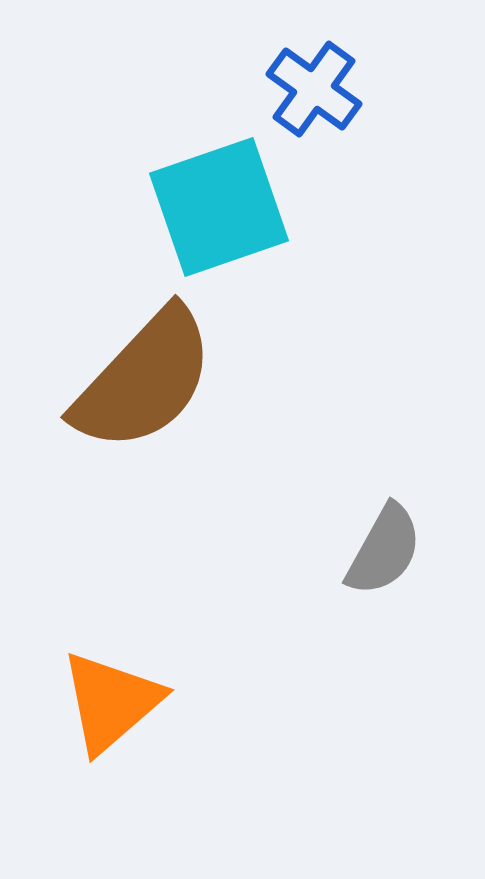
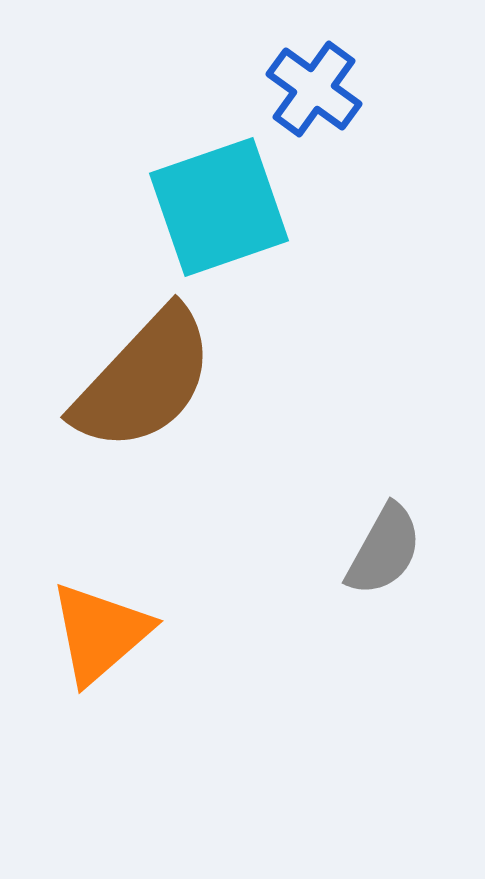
orange triangle: moved 11 px left, 69 px up
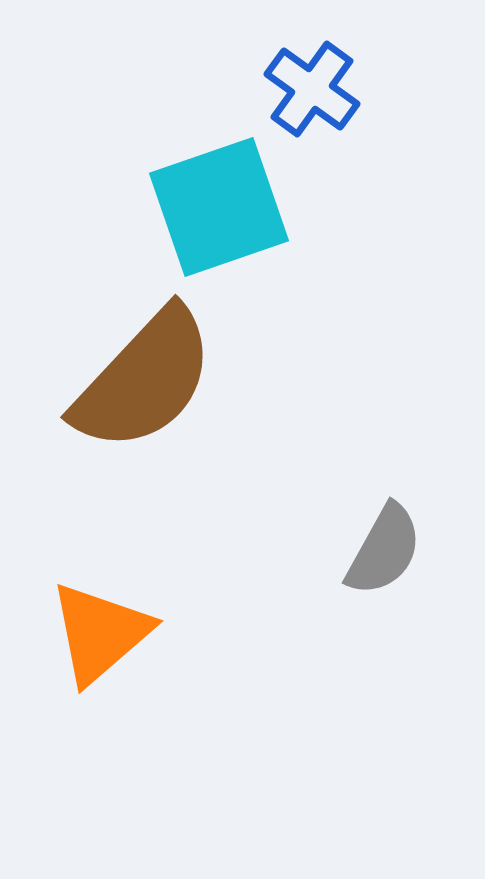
blue cross: moved 2 px left
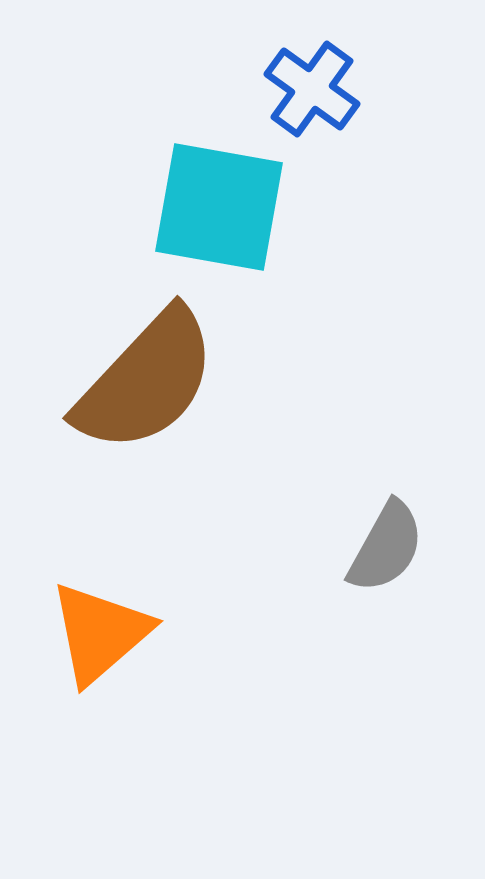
cyan square: rotated 29 degrees clockwise
brown semicircle: moved 2 px right, 1 px down
gray semicircle: moved 2 px right, 3 px up
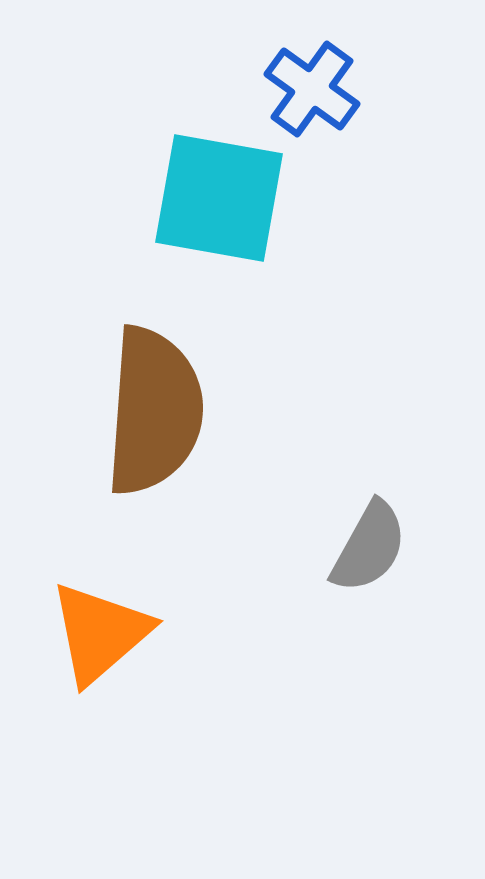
cyan square: moved 9 px up
brown semicircle: moved 8 px right, 30 px down; rotated 39 degrees counterclockwise
gray semicircle: moved 17 px left
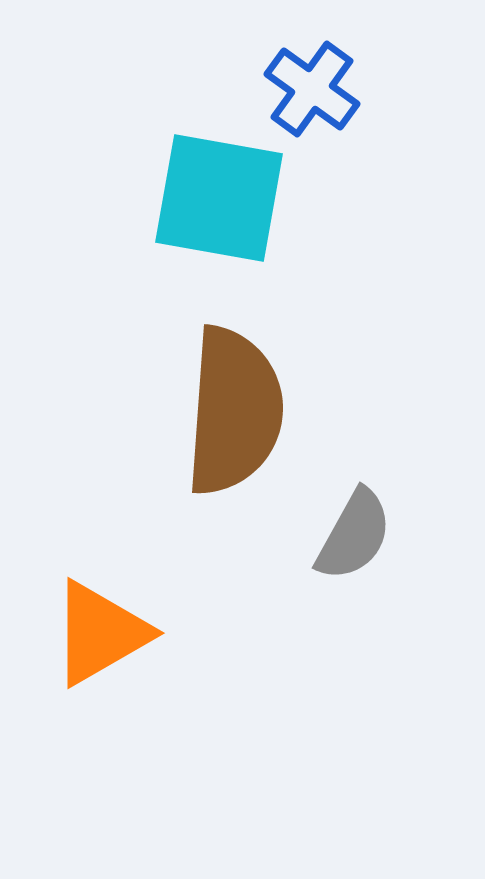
brown semicircle: moved 80 px right
gray semicircle: moved 15 px left, 12 px up
orange triangle: rotated 11 degrees clockwise
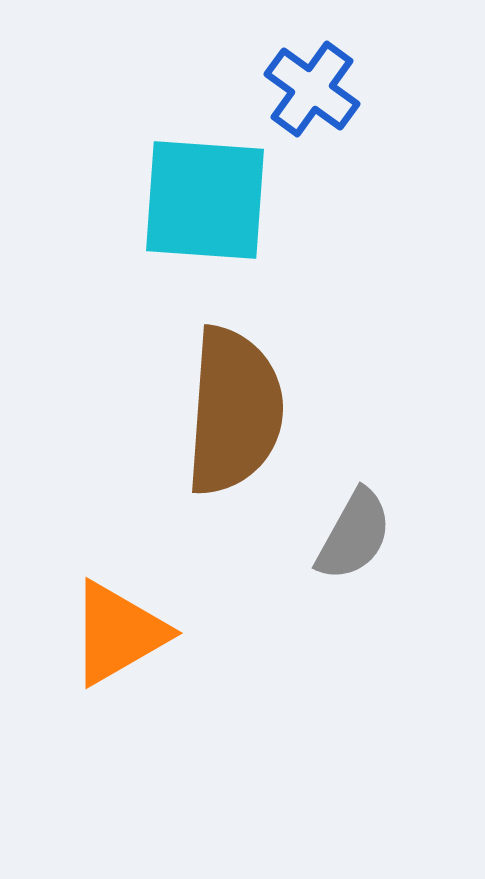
cyan square: moved 14 px left, 2 px down; rotated 6 degrees counterclockwise
orange triangle: moved 18 px right
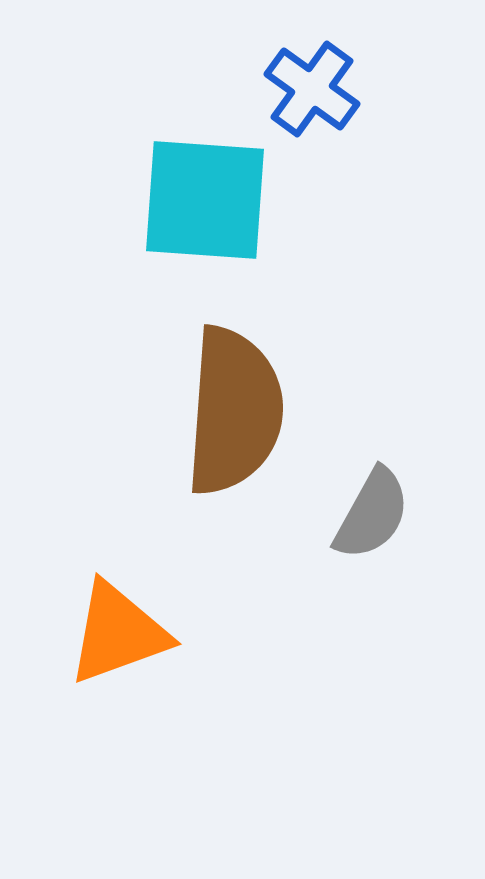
gray semicircle: moved 18 px right, 21 px up
orange triangle: rotated 10 degrees clockwise
